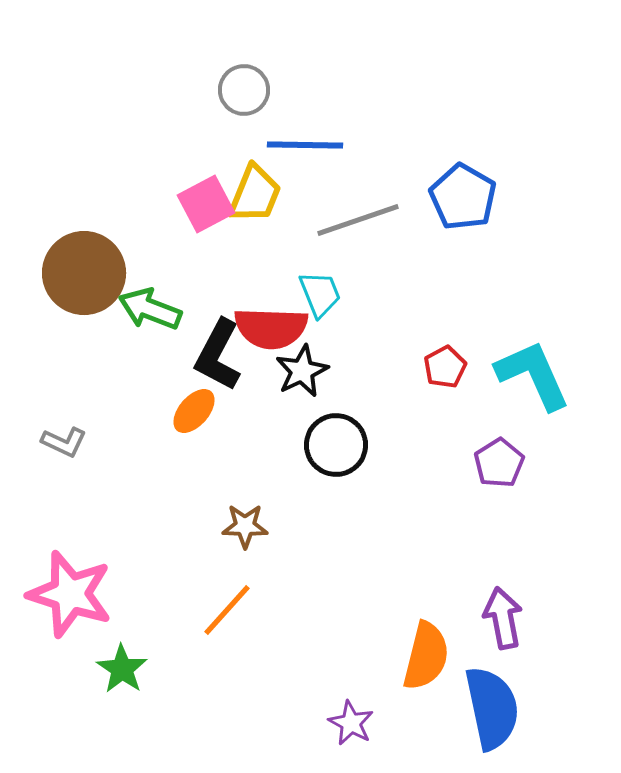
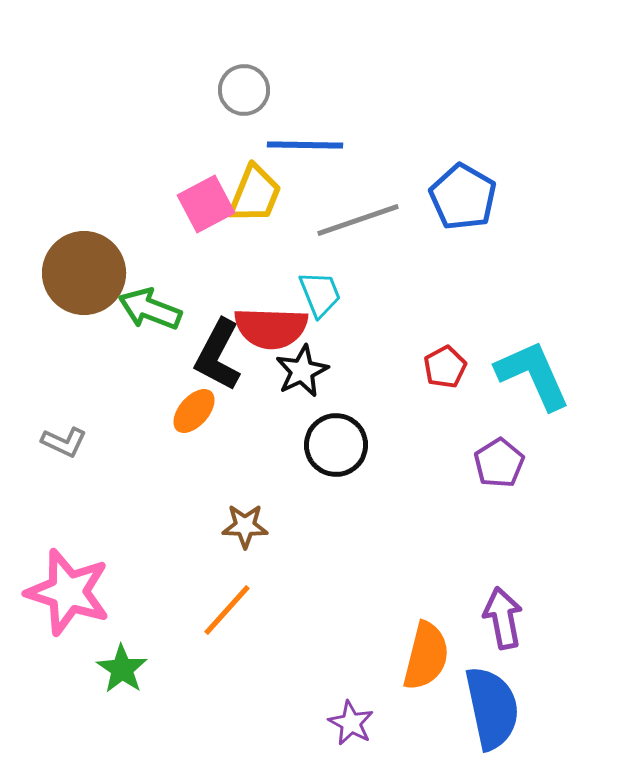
pink star: moved 2 px left, 2 px up
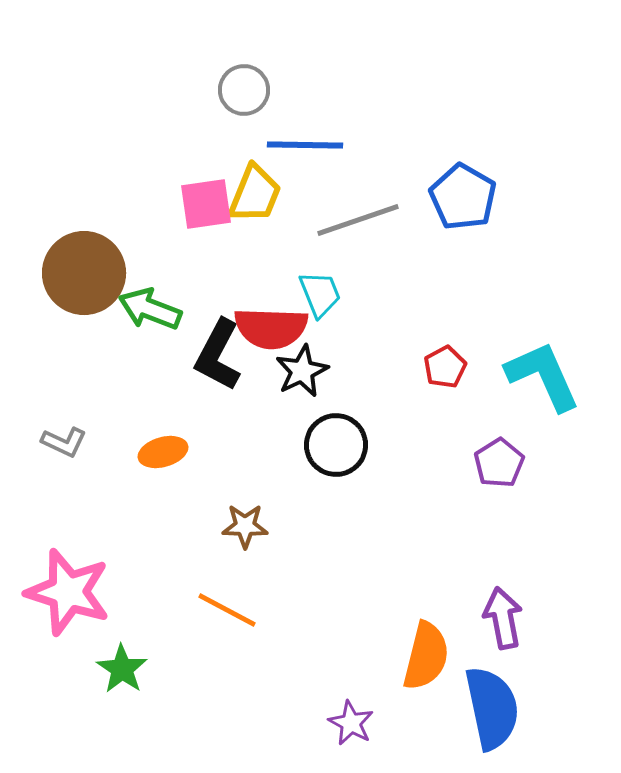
pink square: rotated 20 degrees clockwise
cyan L-shape: moved 10 px right, 1 px down
orange ellipse: moved 31 px left, 41 px down; rotated 33 degrees clockwise
orange line: rotated 76 degrees clockwise
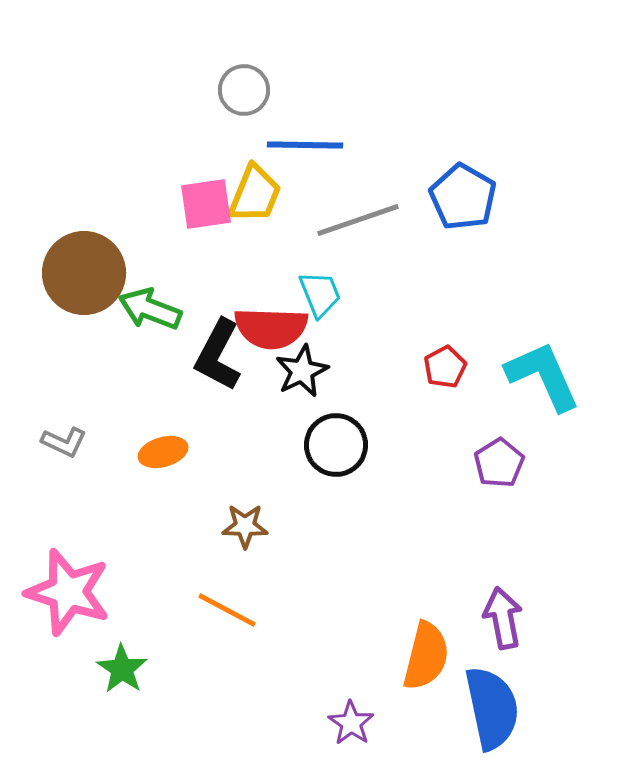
purple star: rotated 6 degrees clockwise
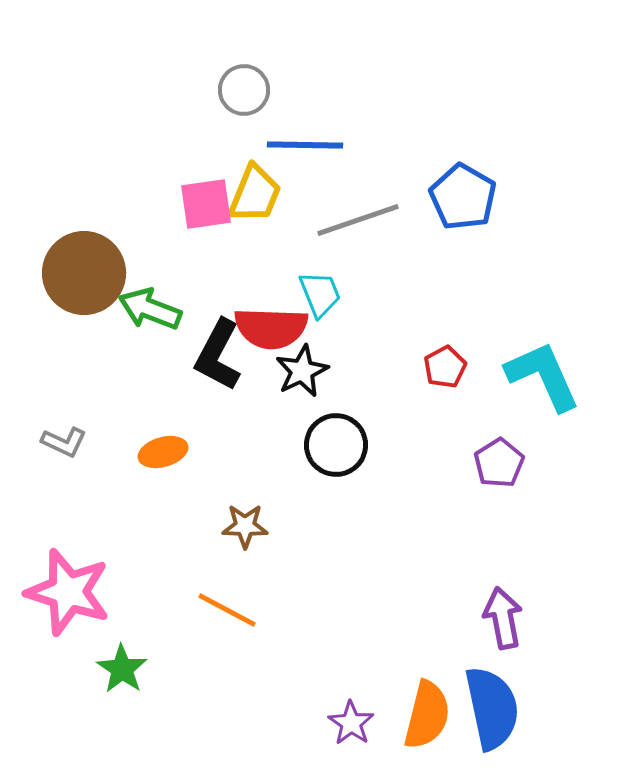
orange semicircle: moved 1 px right, 59 px down
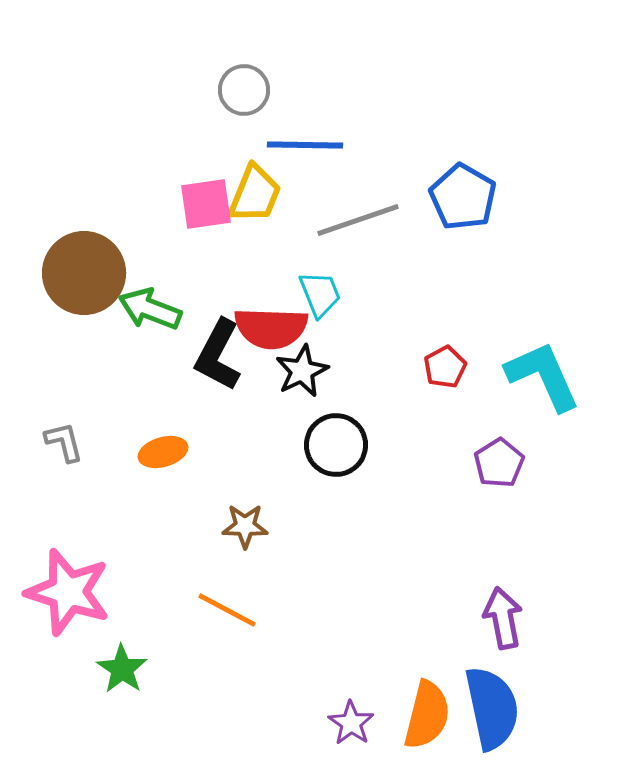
gray L-shape: rotated 129 degrees counterclockwise
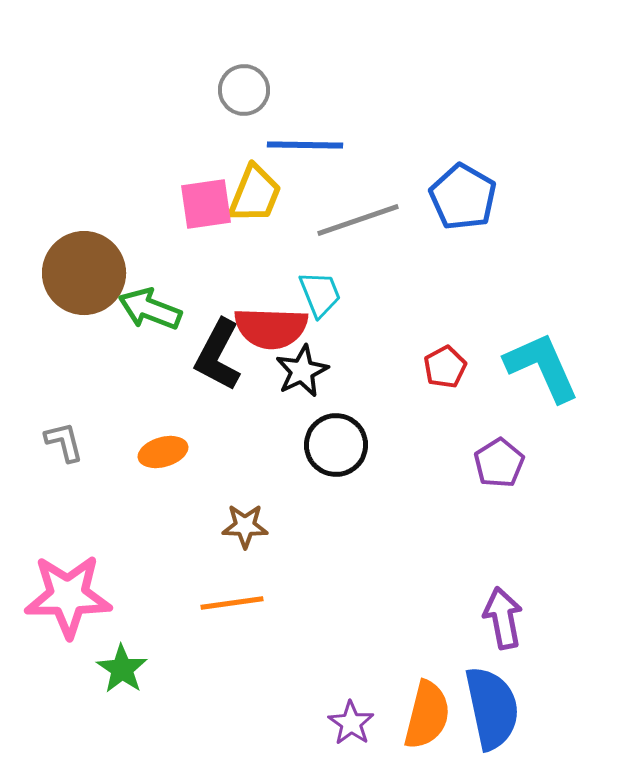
cyan L-shape: moved 1 px left, 9 px up
pink star: moved 4 px down; rotated 18 degrees counterclockwise
orange line: moved 5 px right, 7 px up; rotated 36 degrees counterclockwise
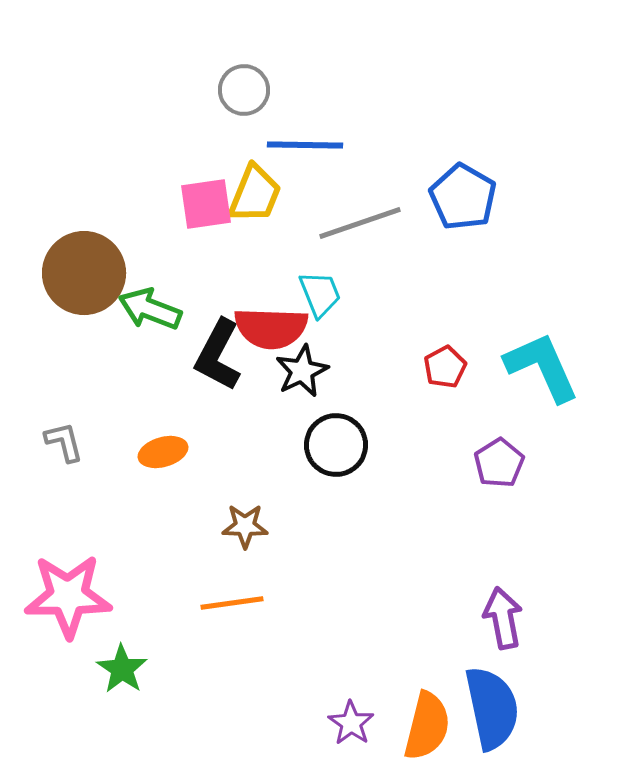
gray line: moved 2 px right, 3 px down
orange semicircle: moved 11 px down
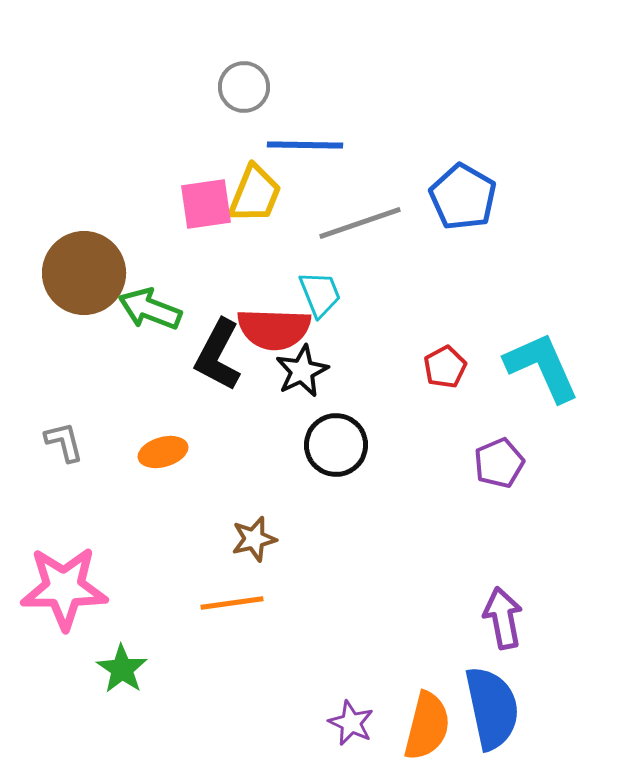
gray circle: moved 3 px up
red semicircle: moved 3 px right, 1 px down
purple pentagon: rotated 9 degrees clockwise
brown star: moved 9 px right, 13 px down; rotated 15 degrees counterclockwise
pink star: moved 4 px left, 8 px up
purple star: rotated 9 degrees counterclockwise
